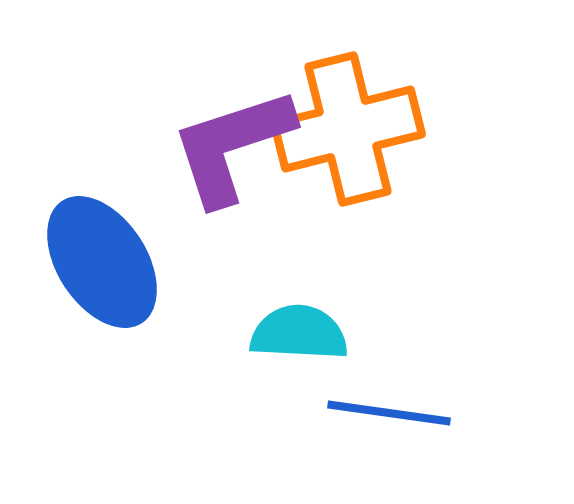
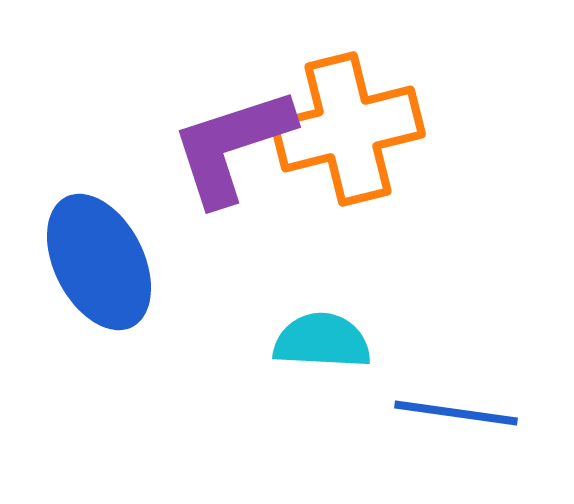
blue ellipse: moved 3 px left; rotated 6 degrees clockwise
cyan semicircle: moved 23 px right, 8 px down
blue line: moved 67 px right
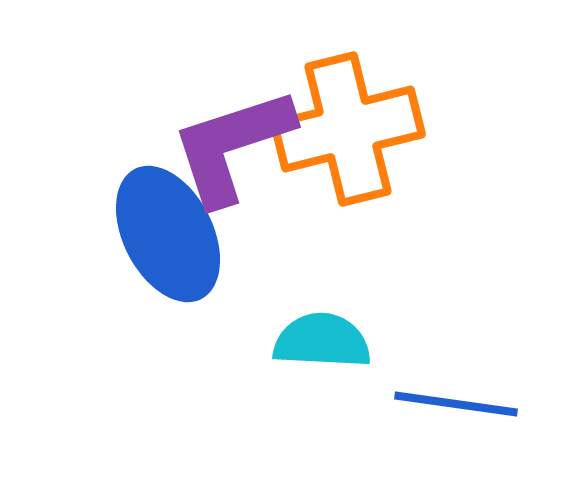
blue ellipse: moved 69 px right, 28 px up
blue line: moved 9 px up
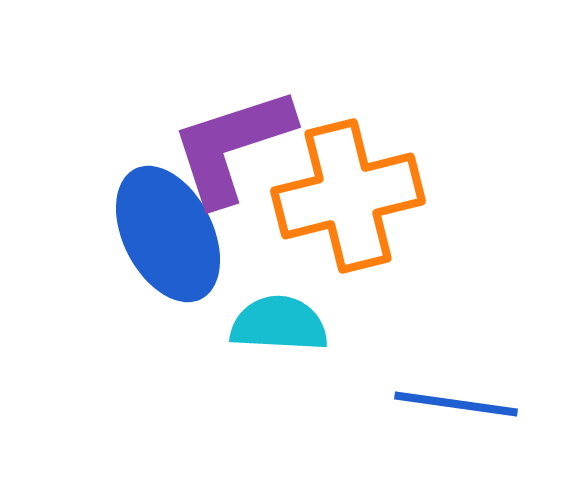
orange cross: moved 67 px down
cyan semicircle: moved 43 px left, 17 px up
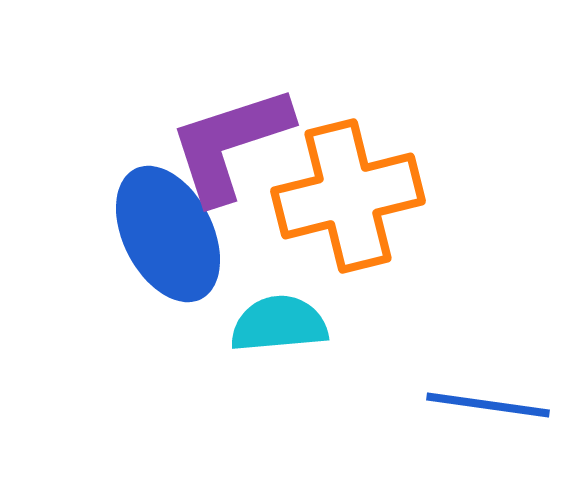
purple L-shape: moved 2 px left, 2 px up
cyan semicircle: rotated 8 degrees counterclockwise
blue line: moved 32 px right, 1 px down
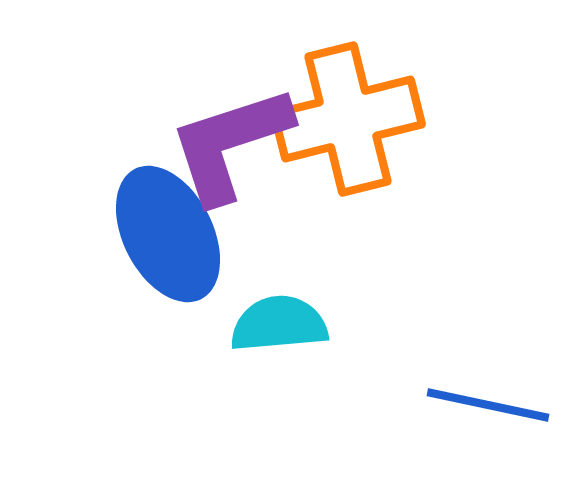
orange cross: moved 77 px up
blue line: rotated 4 degrees clockwise
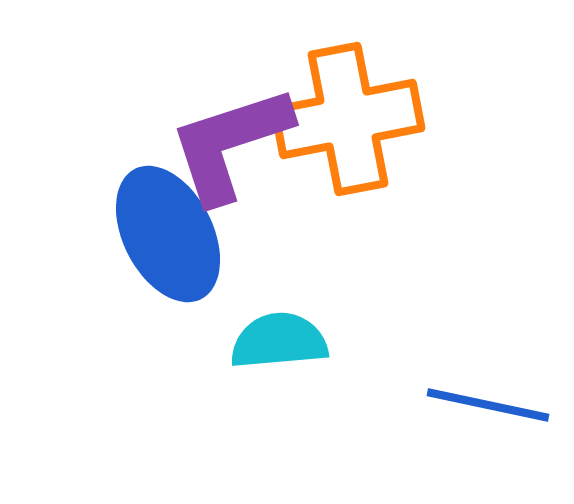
orange cross: rotated 3 degrees clockwise
cyan semicircle: moved 17 px down
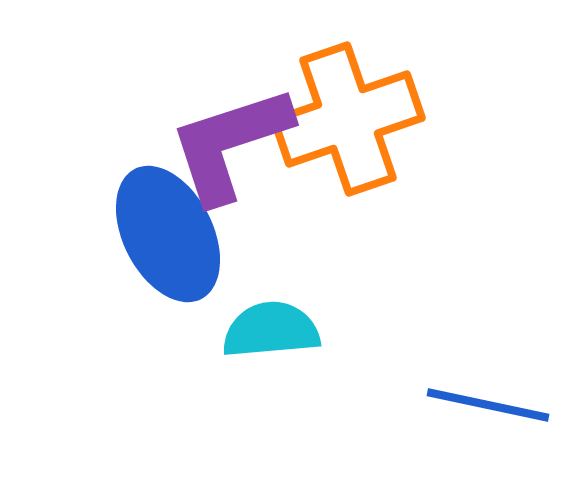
orange cross: rotated 8 degrees counterclockwise
cyan semicircle: moved 8 px left, 11 px up
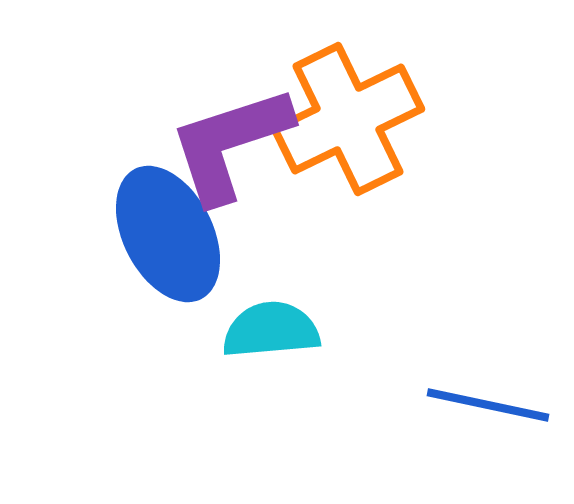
orange cross: rotated 7 degrees counterclockwise
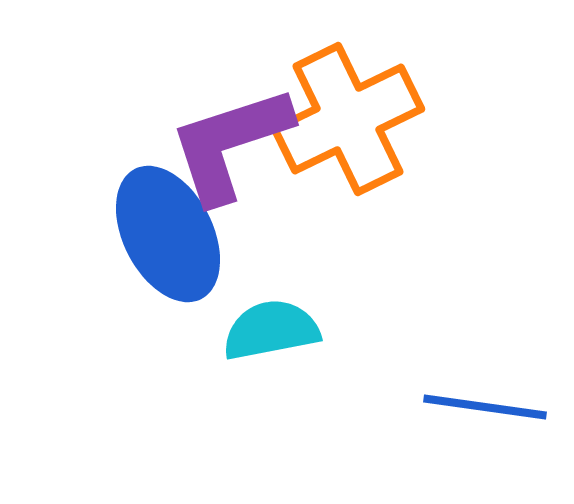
cyan semicircle: rotated 6 degrees counterclockwise
blue line: moved 3 px left, 2 px down; rotated 4 degrees counterclockwise
